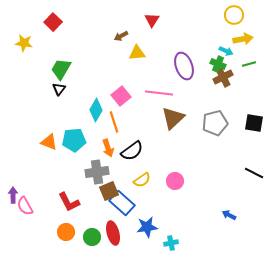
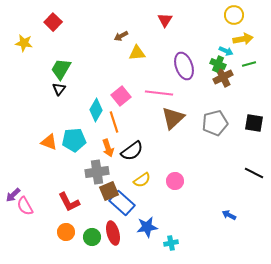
red triangle: moved 13 px right
purple arrow: rotated 133 degrees counterclockwise
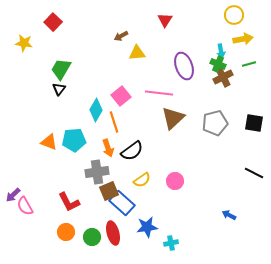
cyan arrow: moved 5 px left; rotated 56 degrees clockwise
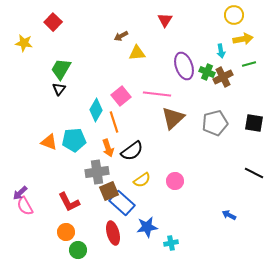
green cross: moved 11 px left, 8 px down
pink line: moved 2 px left, 1 px down
purple arrow: moved 7 px right, 2 px up
green circle: moved 14 px left, 13 px down
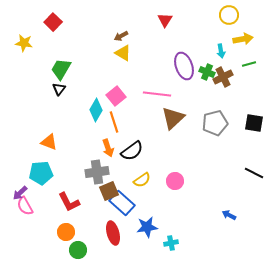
yellow circle: moved 5 px left
yellow triangle: moved 14 px left; rotated 36 degrees clockwise
pink square: moved 5 px left
cyan pentagon: moved 33 px left, 33 px down
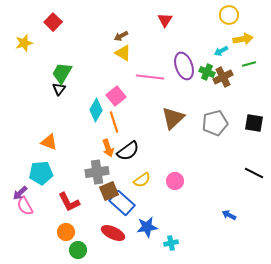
yellow star: rotated 24 degrees counterclockwise
cyan arrow: rotated 72 degrees clockwise
green trapezoid: moved 1 px right, 4 px down
pink line: moved 7 px left, 17 px up
black semicircle: moved 4 px left
red ellipse: rotated 50 degrees counterclockwise
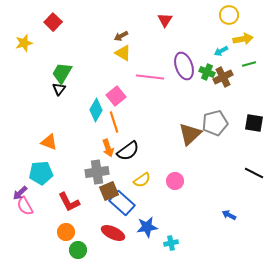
brown triangle: moved 17 px right, 16 px down
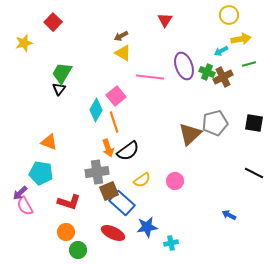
yellow arrow: moved 2 px left
cyan pentagon: rotated 15 degrees clockwise
red L-shape: rotated 45 degrees counterclockwise
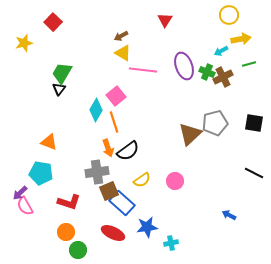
pink line: moved 7 px left, 7 px up
